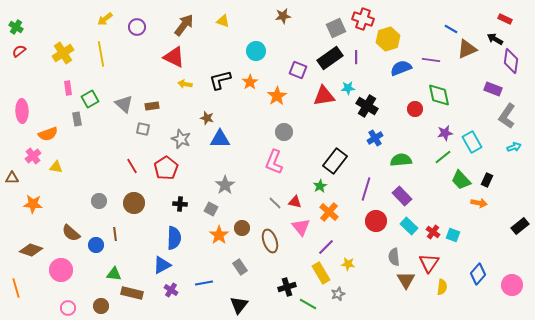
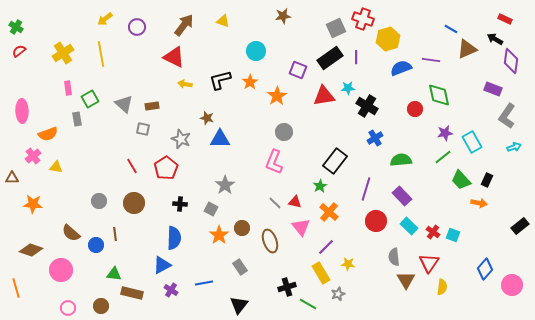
blue diamond at (478, 274): moved 7 px right, 5 px up
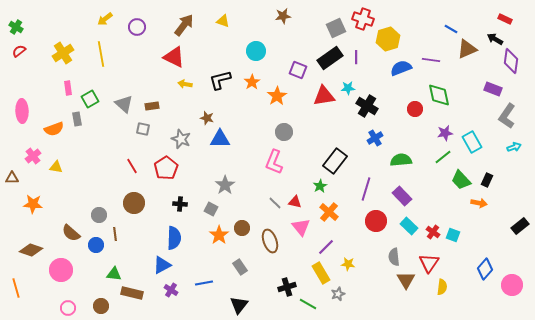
orange star at (250, 82): moved 2 px right
orange semicircle at (48, 134): moved 6 px right, 5 px up
gray circle at (99, 201): moved 14 px down
